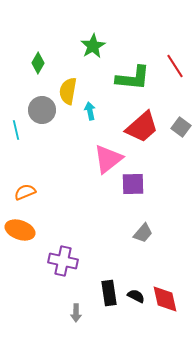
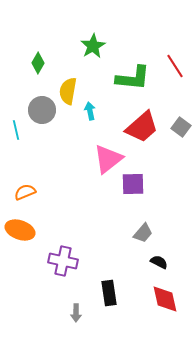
black semicircle: moved 23 px right, 34 px up
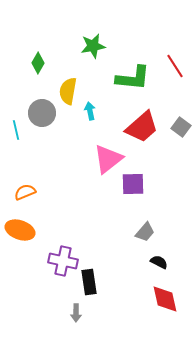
green star: rotated 20 degrees clockwise
gray circle: moved 3 px down
gray trapezoid: moved 2 px right, 1 px up
black rectangle: moved 20 px left, 11 px up
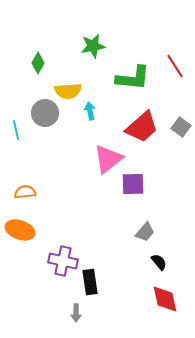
yellow semicircle: rotated 104 degrees counterclockwise
gray circle: moved 3 px right
orange semicircle: rotated 15 degrees clockwise
black semicircle: rotated 24 degrees clockwise
black rectangle: moved 1 px right
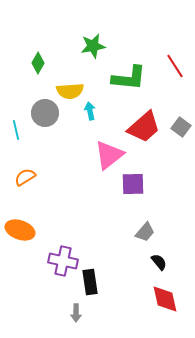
green L-shape: moved 4 px left
yellow semicircle: moved 2 px right
red trapezoid: moved 2 px right
pink triangle: moved 1 px right, 4 px up
orange semicircle: moved 15 px up; rotated 25 degrees counterclockwise
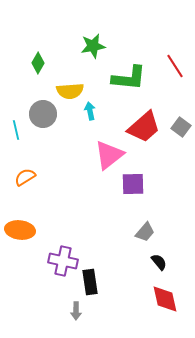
gray circle: moved 2 px left, 1 px down
orange ellipse: rotated 12 degrees counterclockwise
gray arrow: moved 2 px up
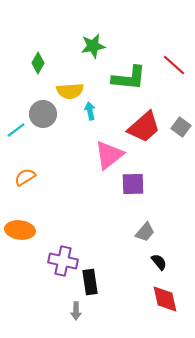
red line: moved 1 px left, 1 px up; rotated 15 degrees counterclockwise
cyan line: rotated 66 degrees clockwise
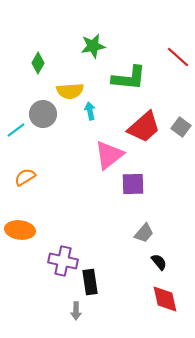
red line: moved 4 px right, 8 px up
gray trapezoid: moved 1 px left, 1 px down
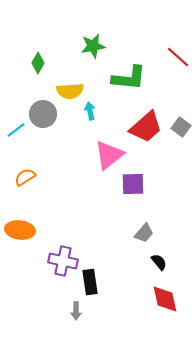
red trapezoid: moved 2 px right
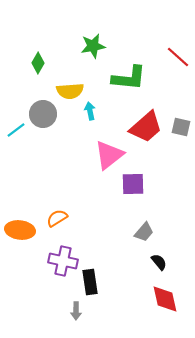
gray square: rotated 24 degrees counterclockwise
orange semicircle: moved 32 px right, 41 px down
gray trapezoid: moved 1 px up
